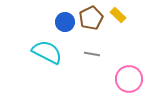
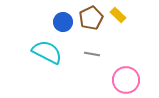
blue circle: moved 2 px left
pink circle: moved 3 px left, 1 px down
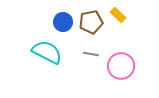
brown pentagon: moved 4 px down; rotated 15 degrees clockwise
gray line: moved 1 px left
pink circle: moved 5 px left, 14 px up
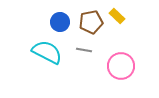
yellow rectangle: moved 1 px left, 1 px down
blue circle: moved 3 px left
gray line: moved 7 px left, 4 px up
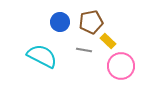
yellow rectangle: moved 9 px left, 25 px down
cyan semicircle: moved 5 px left, 4 px down
